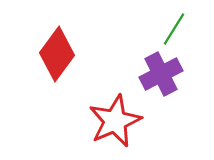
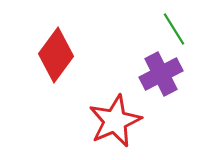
green line: rotated 64 degrees counterclockwise
red diamond: moved 1 px left, 1 px down
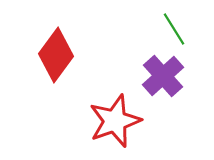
purple cross: moved 2 px right, 2 px down; rotated 15 degrees counterclockwise
red star: rotated 4 degrees clockwise
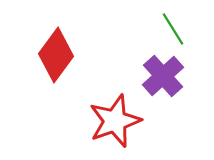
green line: moved 1 px left
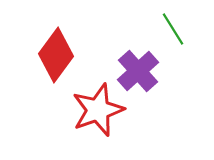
purple cross: moved 25 px left, 5 px up
red star: moved 17 px left, 11 px up
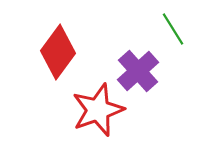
red diamond: moved 2 px right, 3 px up
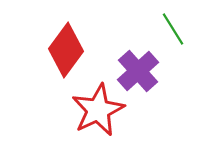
red diamond: moved 8 px right, 2 px up
red star: rotated 6 degrees counterclockwise
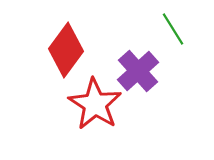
red star: moved 3 px left, 6 px up; rotated 14 degrees counterclockwise
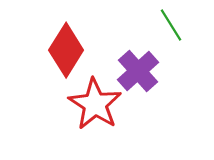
green line: moved 2 px left, 4 px up
red diamond: rotated 4 degrees counterclockwise
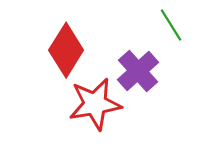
red star: rotated 30 degrees clockwise
